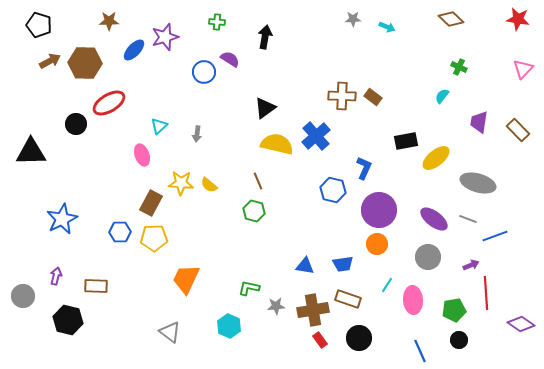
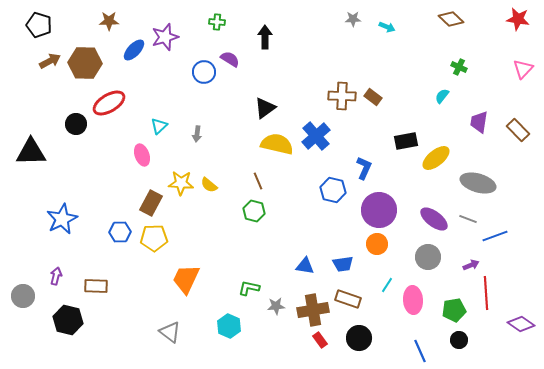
black arrow at (265, 37): rotated 10 degrees counterclockwise
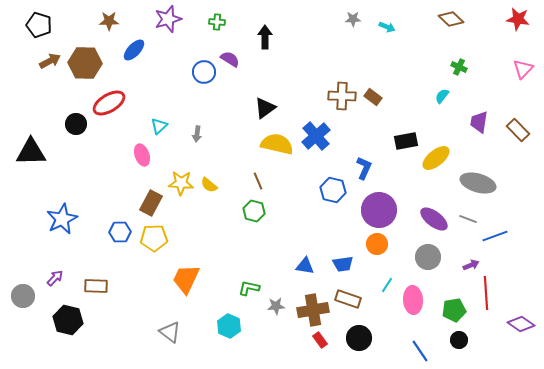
purple star at (165, 37): moved 3 px right, 18 px up
purple arrow at (56, 276): moved 1 px left, 2 px down; rotated 30 degrees clockwise
blue line at (420, 351): rotated 10 degrees counterclockwise
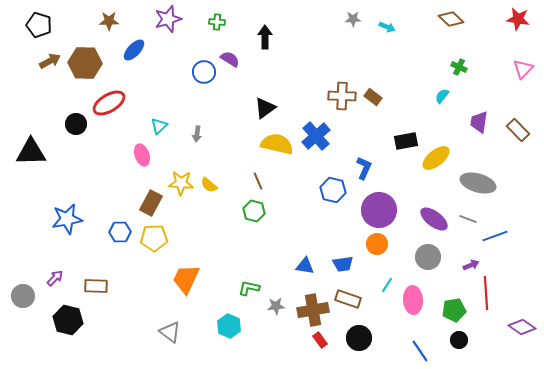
blue star at (62, 219): moved 5 px right; rotated 16 degrees clockwise
purple diamond at (521, 324): moved 1 px right, 3 px down
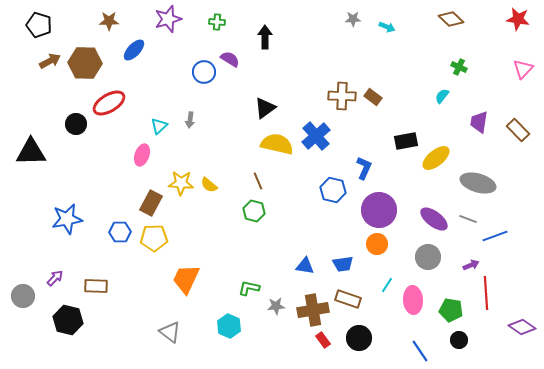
gray arrow at (197, 134): moved 7 px left, 14 px up
pink ellipse at (142, 155): rotated 40 degrees clockwise
green pentagon at (454, 310): moved 3 px left; rotated 20 degrees clockwise
red rectangle at (320, 340): moved 3 px right
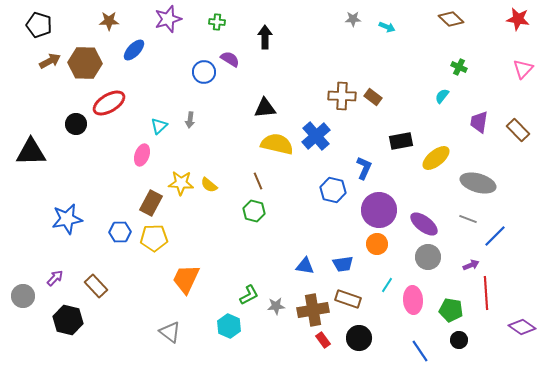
black triangle at (265, 108): rotated 30 degrees clockwise
black rectangle at (406, 141): moved 5 px left
purple ellipse at (434, 219): moved 10 px left, 5 px down
blue line at (495, 236): rotated 25 degrees counterclockwise
brown rectangle at (96, 286): rotated 45 degrees clockwise
green L-shape at (249, 288): moved 7 px down; rotated 140 degrees clockwise
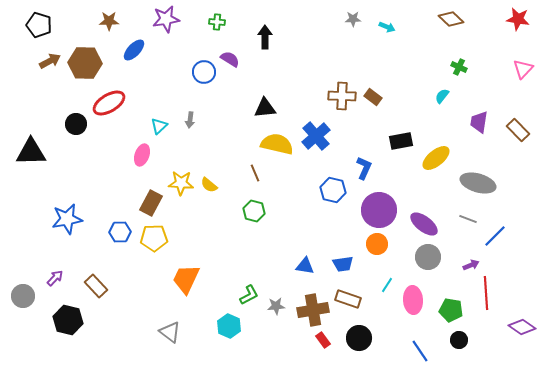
purple star at (168, 19): moved 2 px left; rotated 8 degrees clockwise
brown line at (258, 181): moved 3 px left, 8 px up
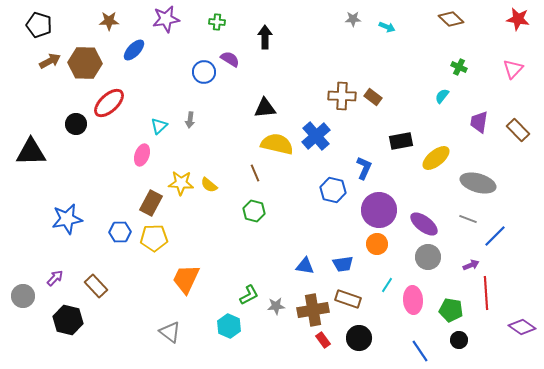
pink triangle at (523, 69): moved 10 px left
red ellipse at (109, 103): rotated 12 degrees counterclockwise
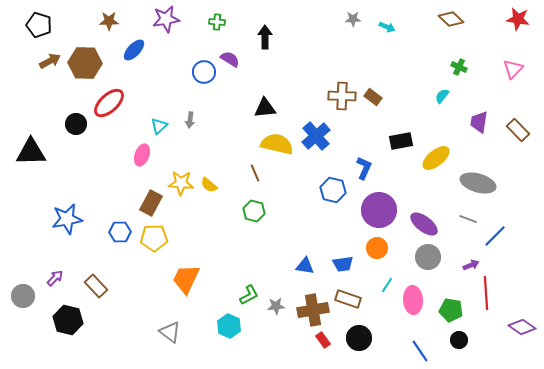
orange circle at (377, 244): moved 4 px down
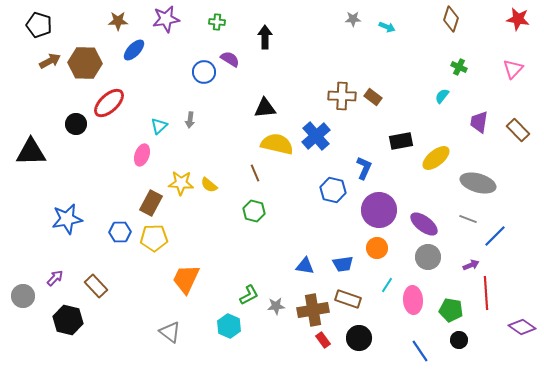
brown diamond at (451, 19): rotated 65 degrees clockwise
brown star at (109, 21): moved 9 px right
